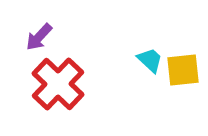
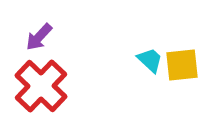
yellow square: moved 1 px left, 5 px up
red cross: moved 17 px left, 2 px down
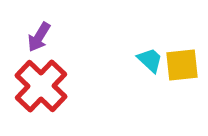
purple arrow: rotated 12 degrees counterclockwise
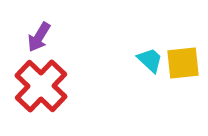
yellow square: moved 1 px right, 2 px up
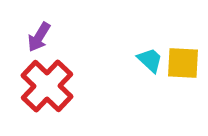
yellow square: rotated 9 degrees clockwise
red cross: moved 6 px right
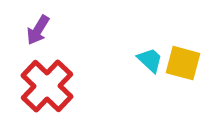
purple arrow: moved 1 px left, 7 px up
yellow square: rotated 12 degrees clockwise
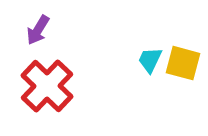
cyan trapezoid: rotated 108 degrees counterclockwise
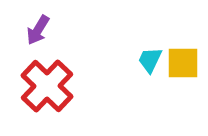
yellow square: rotated 15 degrees counterclockwise
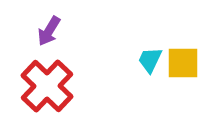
purple arrow: moved 11 px right, 1 px down
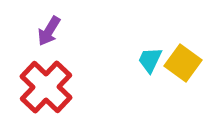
yellow square: rotated 36 degrees clockwise
red cross: moved 1 px left, 1 px down
